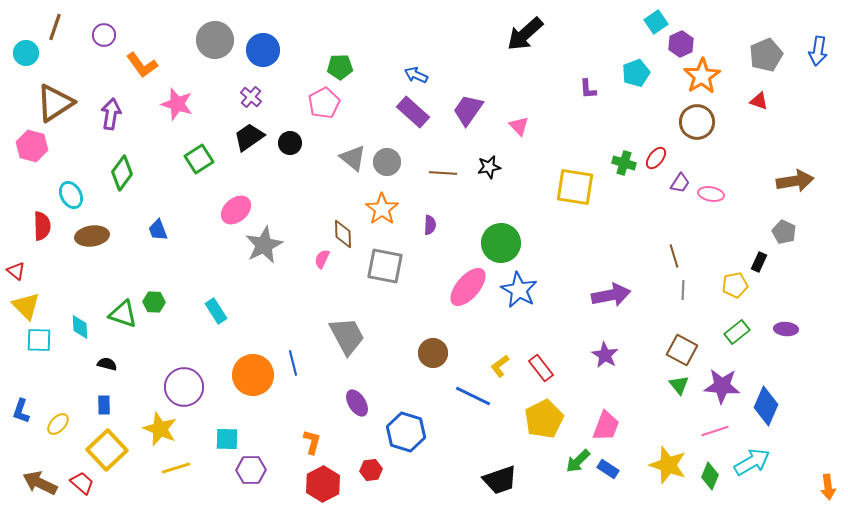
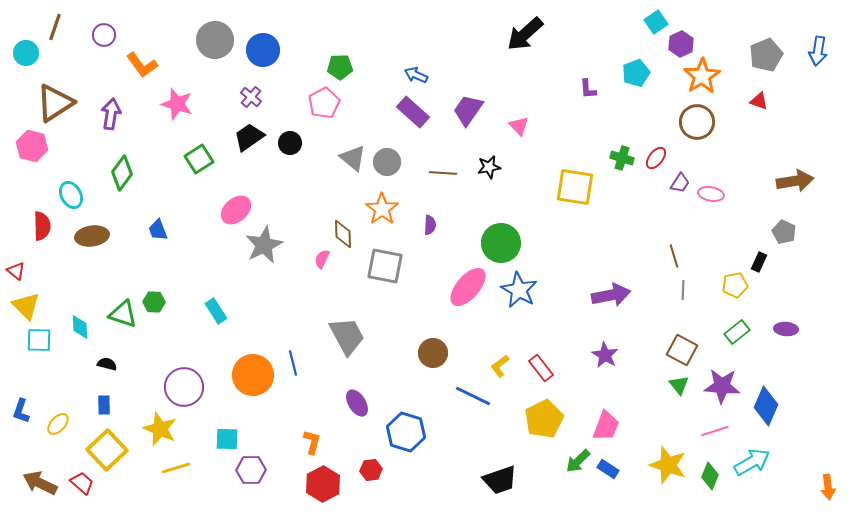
green cross at (624, 163): moved 2 px left, 5 px up
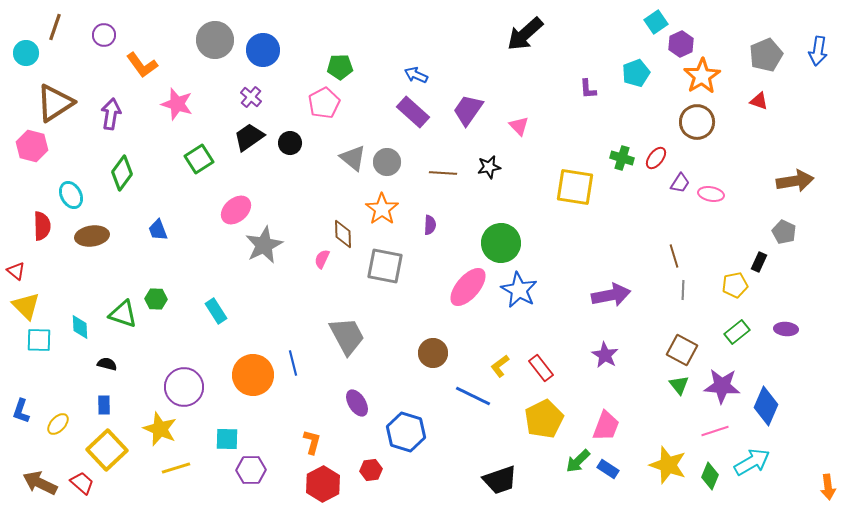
green hexagon at (154, 302): moved 2 px right, 3 px up
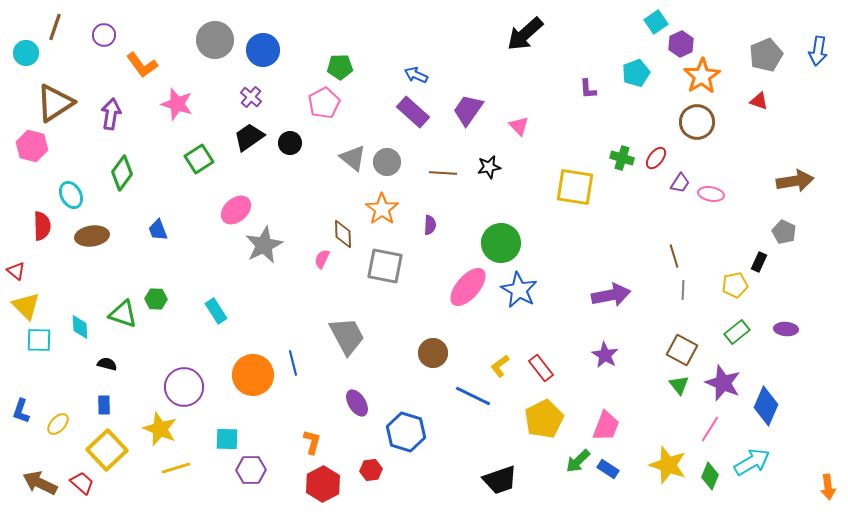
purple star at (722, 386): moved 1 px right, 3 px up; rotated 18 degrees clockwise
pink line at (715, 431): moved 5 px left, 2 px up; rotated 40 degrees counterclockwise
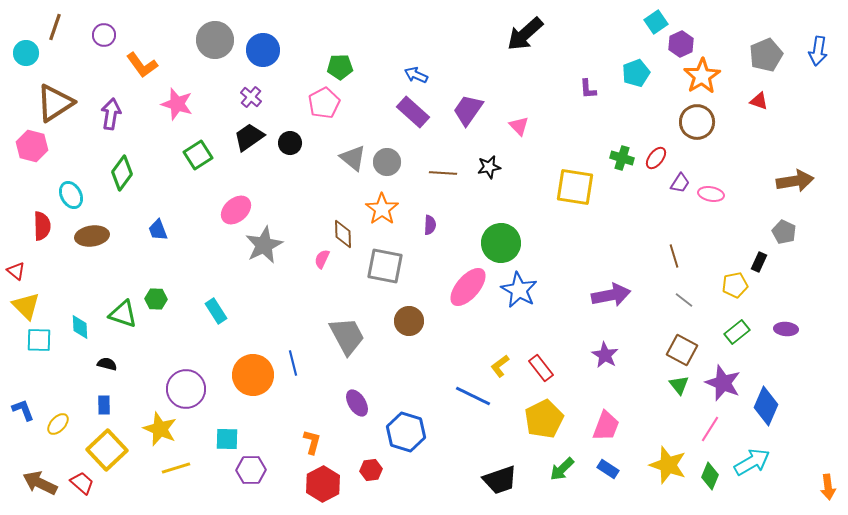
green square at (199, 159): moved 1 px left, 4 px up
gray line at (683, 290): moved 1 px right, 10 px down; rotated 54 degrees counterclockwise
brown circle at (433, 353): moved 24 px left, 32 px up
purple circle at (184, 387): moved 2 px right, 2 px down
blue L-shape at (21, 411): moved 2 px right, 1 px up; rotated 140 degrees clockwise
green arrow at (578, 461): moved 16 px left, 8 px down
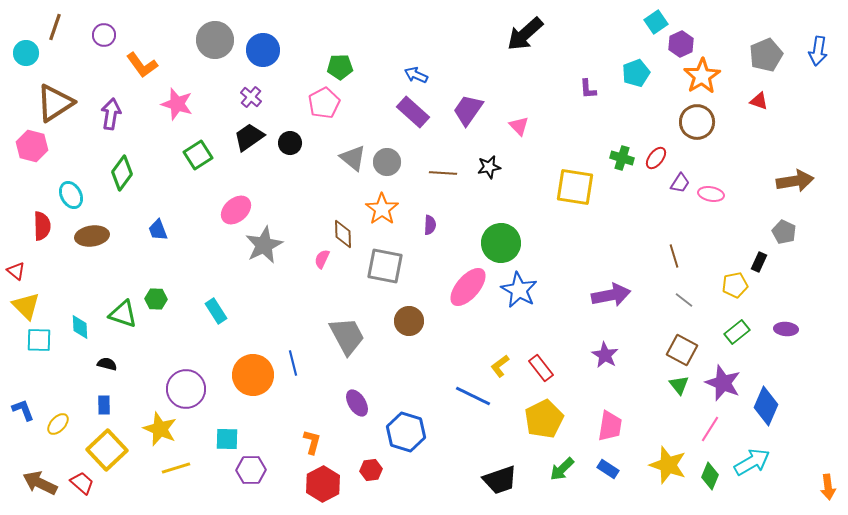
pink trapezoid at (606, 426): moved 4 px right; rotated 12 degrees counterclockwise
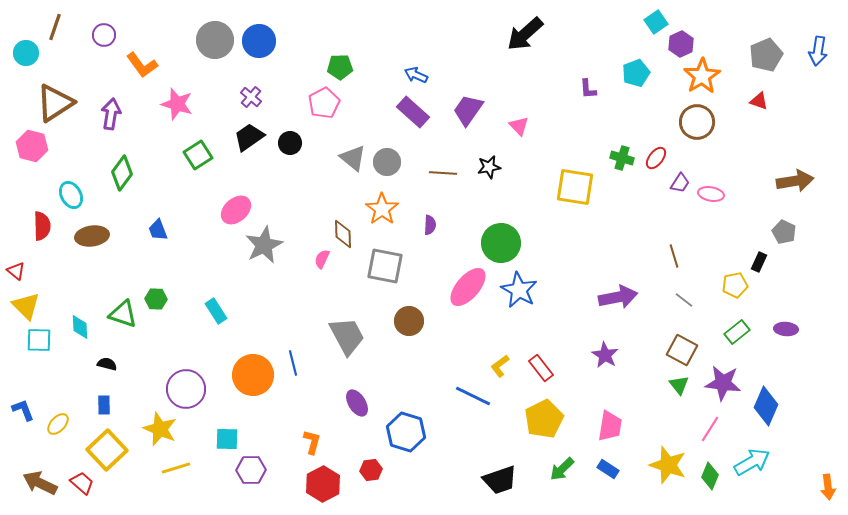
blue circle at (263, 50): moved 4 px left, 9 px up
purple arrow at (611, 295): moved 7 px right, 2 px down
purple star at (723, 383): rotated 15 degrees counterclockwise
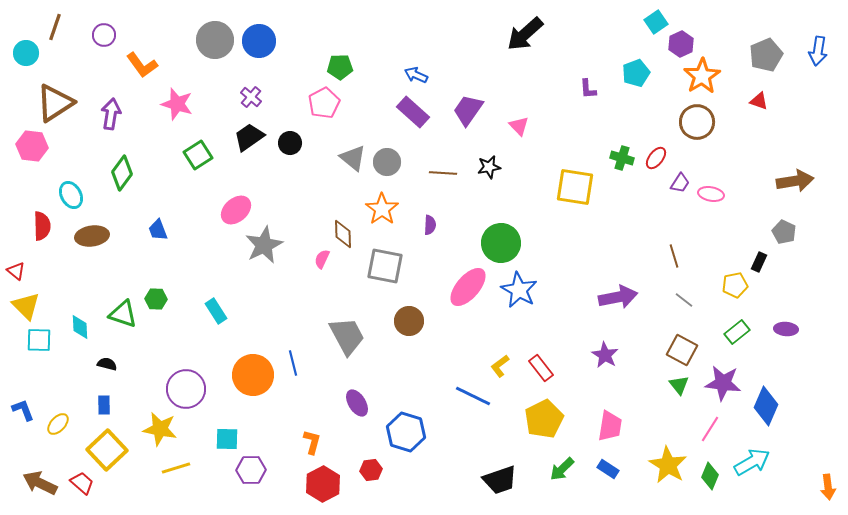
pink hexagon at (32, 146): rotated 8 degrees counterclockwise
yellow star at (160, 429): rotated 12 degrees counterclockwise
yellow star at (668, 465): rotated 12 degrees clockwise
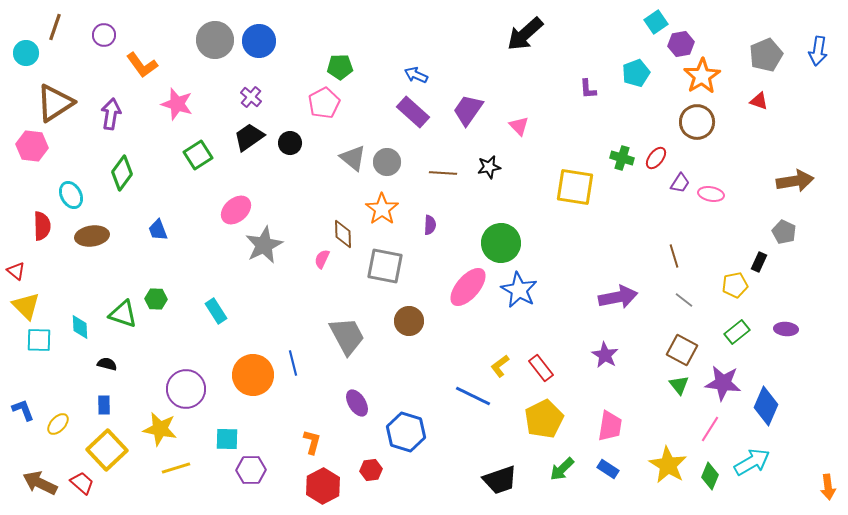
purple hexagon at (681, 44): rotated 15 degrees clockwise
red hexagon at (323, 484): moved 2 px down
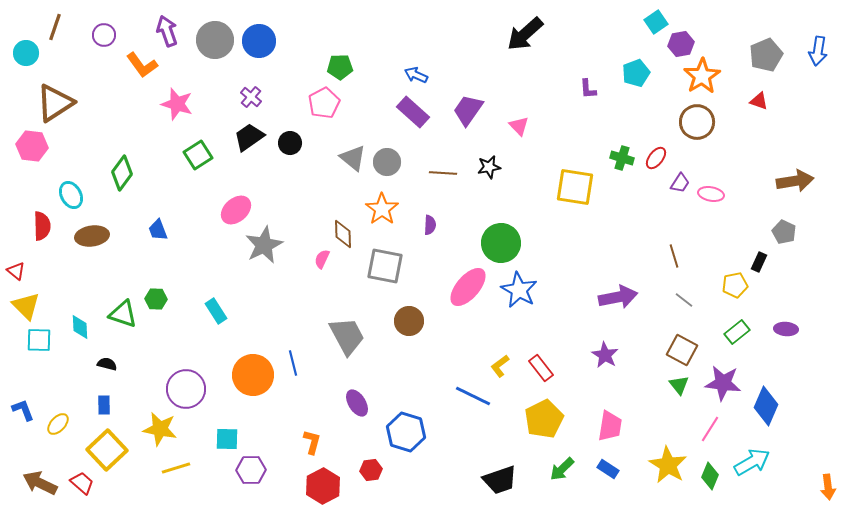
purple arrow at (111, 114): moved 56 px right, 83 px up; rotated 28 degrees counterclockwise
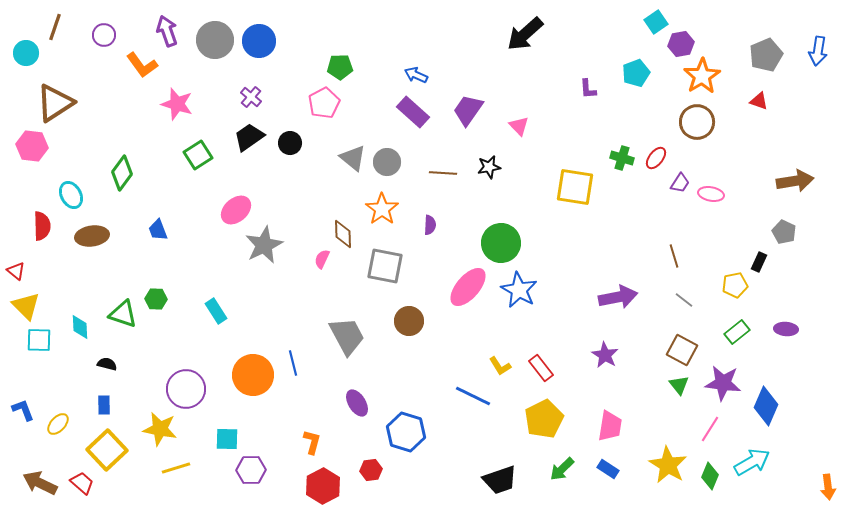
yellow L-shape at (500, 366): rotated 85 degrees counterclockwise
